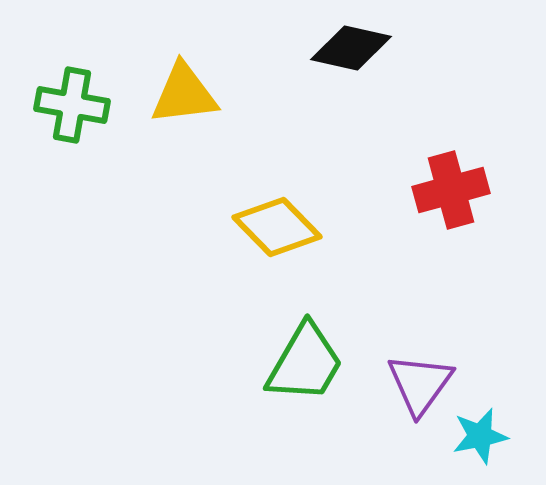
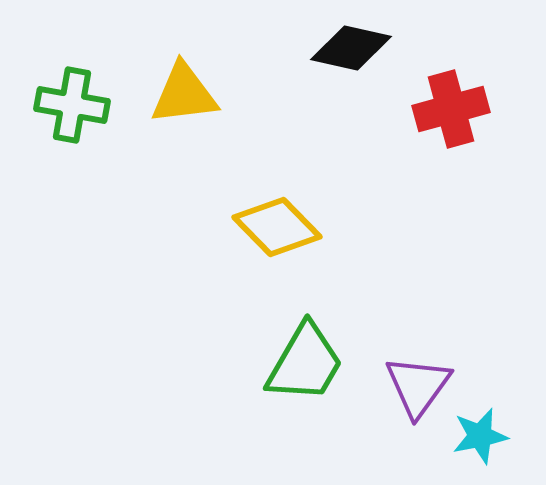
red cross: moved 81 px up
purple triangle: moved 2 px left, 2 px down
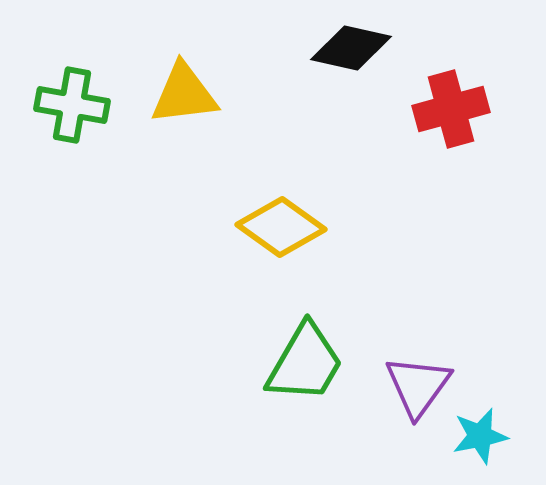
yellow diamond: moved 4 px right; rotated 10 degrees counterclockwise
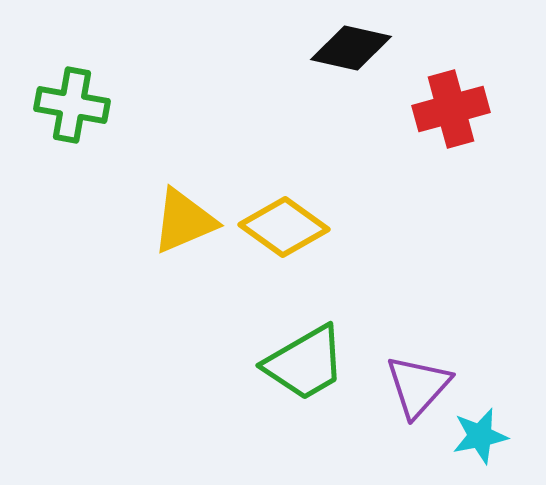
yellow triangle: moved 127 px down; rotated 16 degrees counterclockwise
yellow diamond: moved 3 px right
green trapezoid: rotated 30 degrees clockwise
purple triangle: rotated 6 degrees clockwise
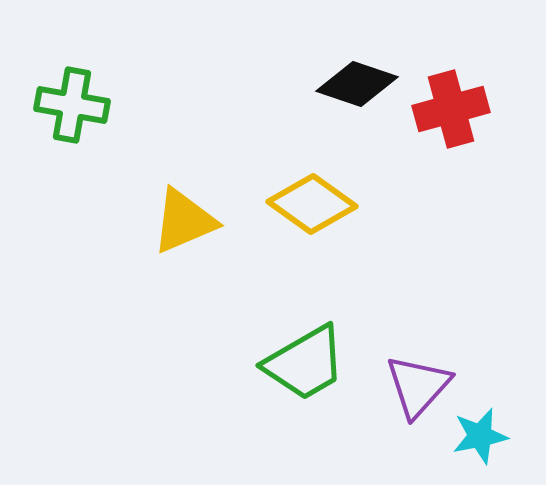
black diamond: moved 6 px right, 36 px down; rotated 6 degrees clockwise
yellow diamond: moved 28 px right, 23 px up
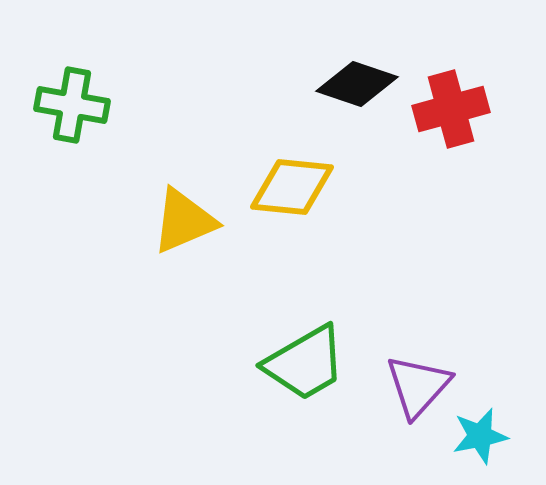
yellow diamond: moved 20 px left, 17 px up; rotated 30 degrees counterclockwise
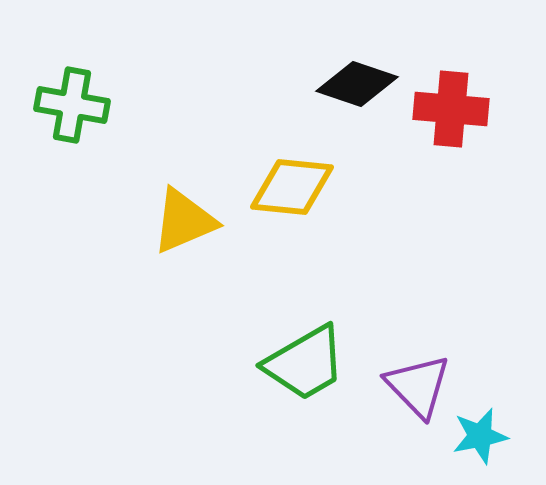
red cross: rotated 20 degrees clockwise
purple triangle: rotated 26 degrees counterclockwise
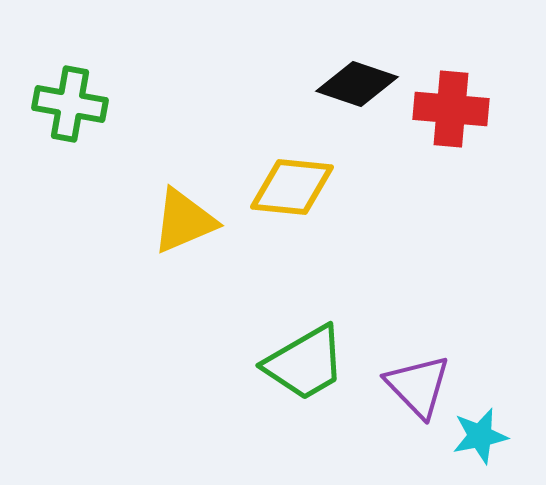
green cross: moved 2 px left, 1 px up
